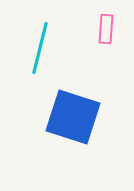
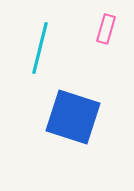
pink rectangle: rotated 12 degrees clockwise
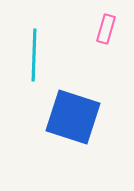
cyan line: moved 6 px left, 7 px down; rotated 12 degrees counterclockwise
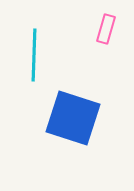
blue square: moved 1 px down
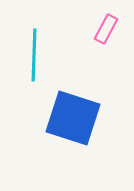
pink rectangle: rotated 12 degrees clockwise
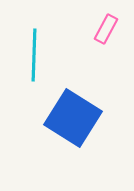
blue square: rotated 14 degrees clockwise
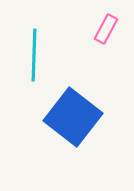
blue square: moved 1 px up; rotated 6 degrees clockwise
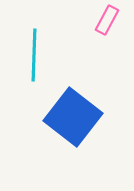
pink rectangle: moved 1 px right, 9 px up
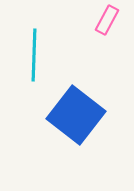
blue square: moved 3 px right, 2 px up
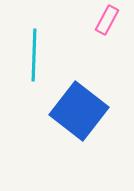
blue square: moved 3 px right, 4 px up
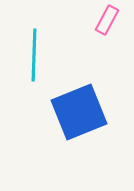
blue square: moved 1 px down; rotated 30 degrees clockwise
